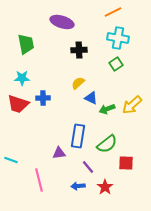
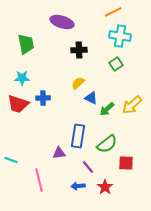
cyan cross: moved 2 px right, 2 px up
green arrow: rotated 21 degrees counterclockwise
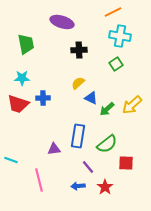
purple triangle: moved 5 px left, 4 px up
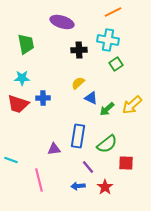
cyan cross: moved 12 px left, 4 px down
